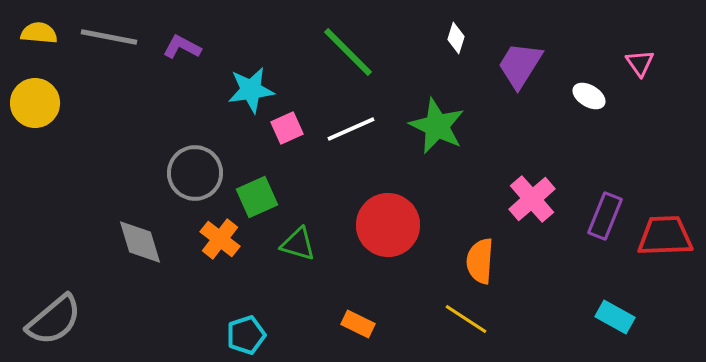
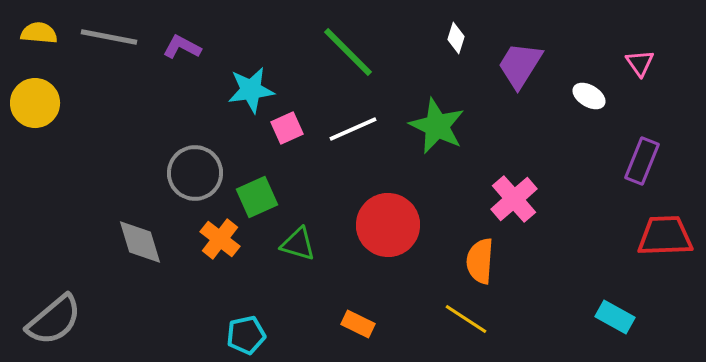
white line: moved 2 px right
pink cross: moved 18 px left
purple rectangle: moved 37 px right, 55 px up
cyan pentagon: rotated 6 degrees clockwise
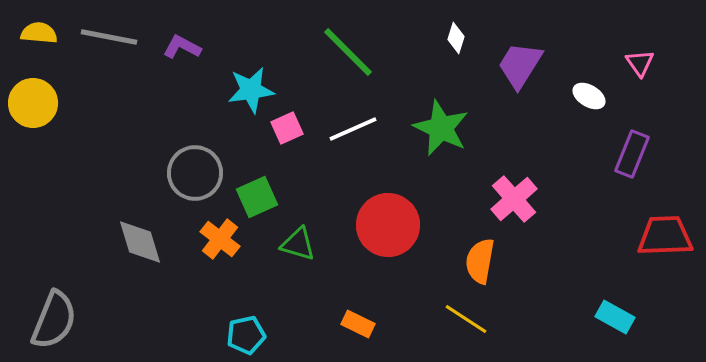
yellow circle: moved 2 px left
green star: moved 4 px right, 2 px down
purple rectangle: moved 10 px left, 7 px up
orange semicircle: rotated 6 degrees clockwise
gray semicircle: rotated 28 degrees counterclockwise
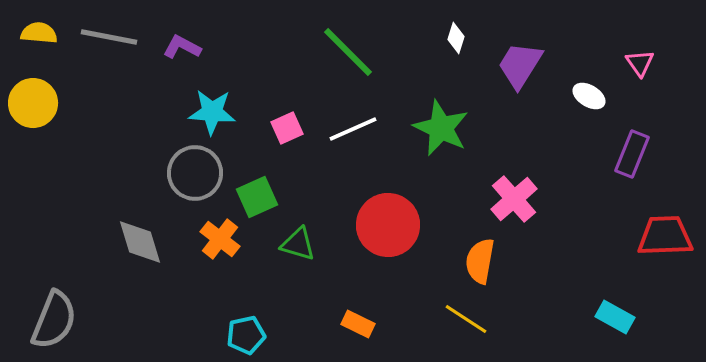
cyan star: moved 39 px left, 22 px down; rotated 12 degrees clockwise
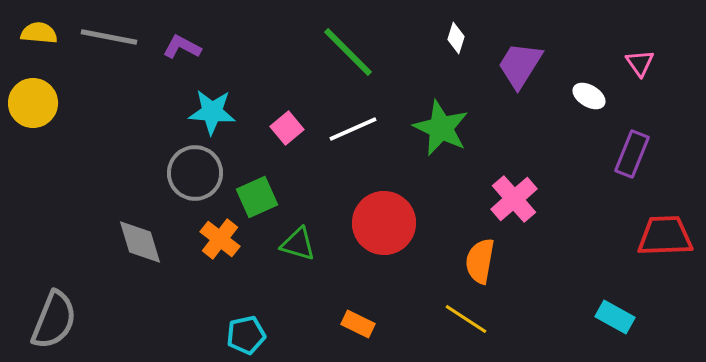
pink square: rotated 16 degrees counterclockwise
red circle: moved 4 px left, 2 px up
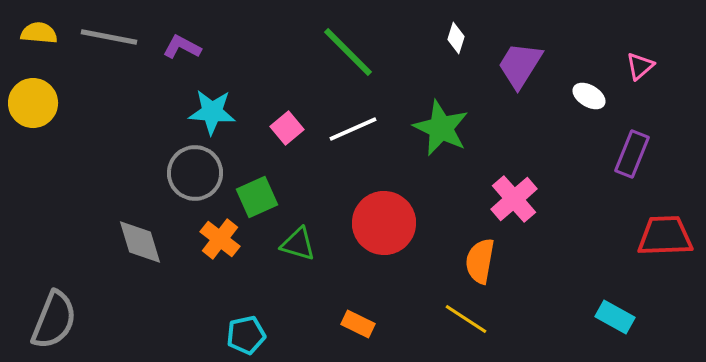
pink triangle: moved 3 px down; rotated 24 degrees clockwise
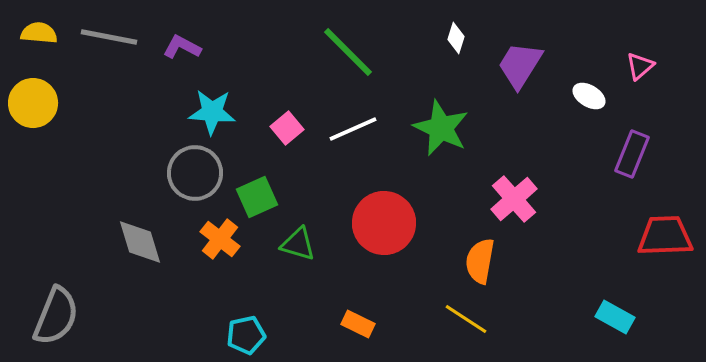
gray semicircle: moved 2 px right, 4 px up
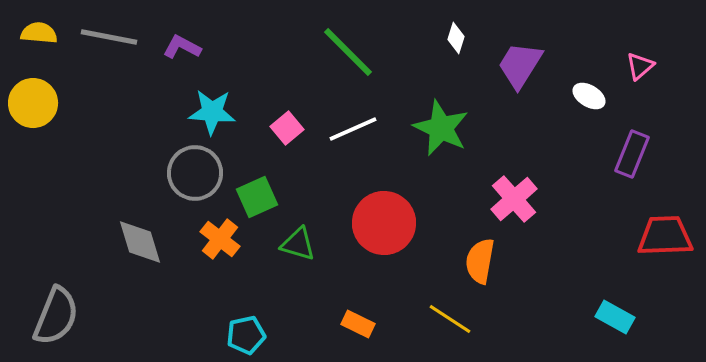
yellow line: moved 16 px left
